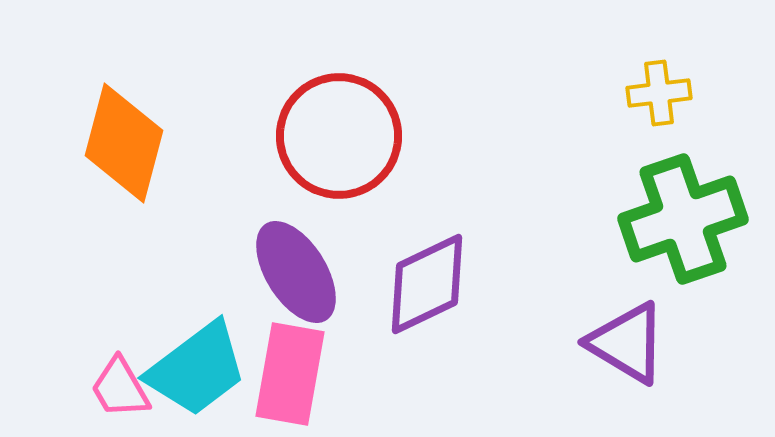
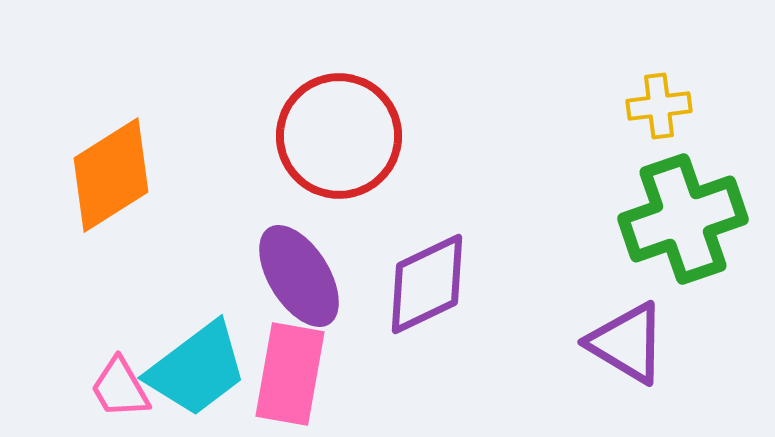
yellow cross: moved 13 px down
orange diamond: moved 13 px left, 32 px down; rotated 43 degrees clockwise
purple ellipse: moved 3 px right, 4 px down
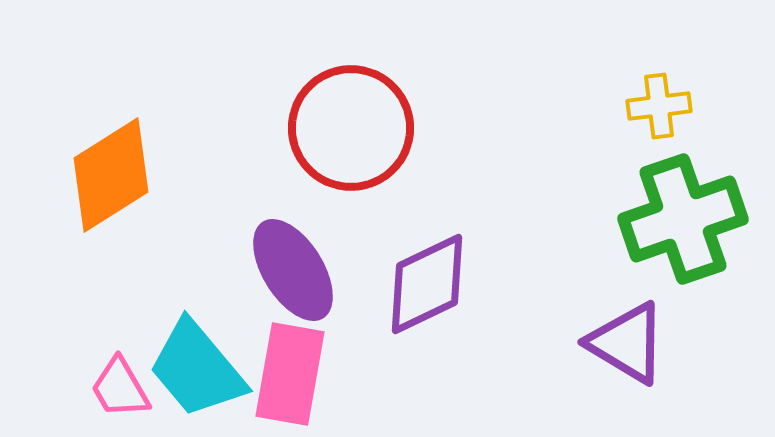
red circle: moved 12 px right, 8 px up
purple ellipse: moved 6 px left, 6 px up
cyan trapezoid: rotated 87 degrees clockwise
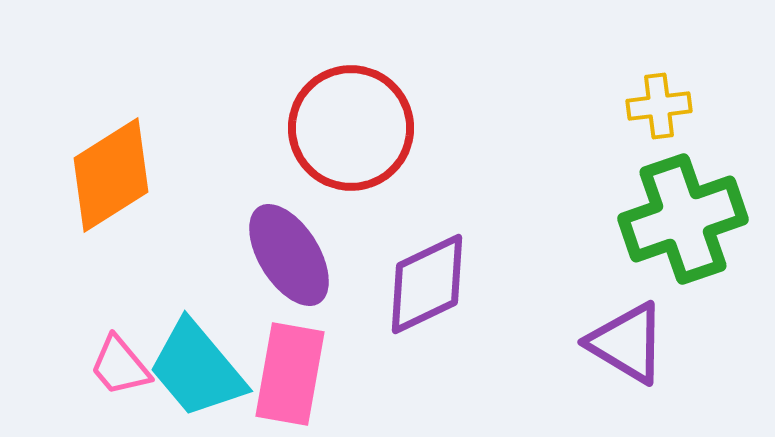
purple ellipse: moved 4 px left, 15 px up
pink trapezoid: moved 22 px up; rotated 10 degrees counterclockwise
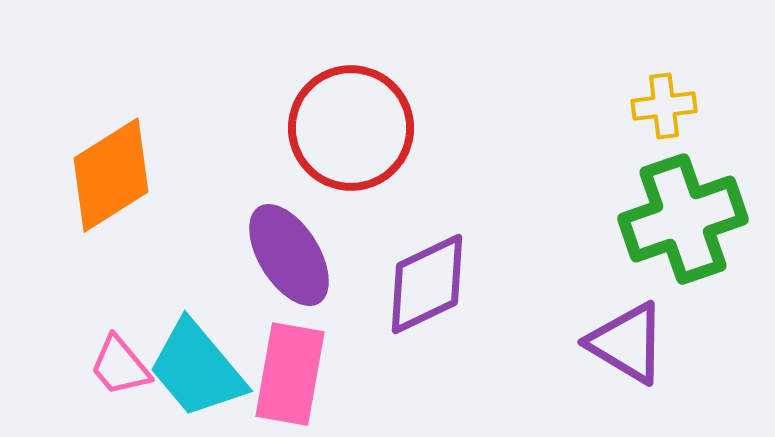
yellow cross: moved 5 px right
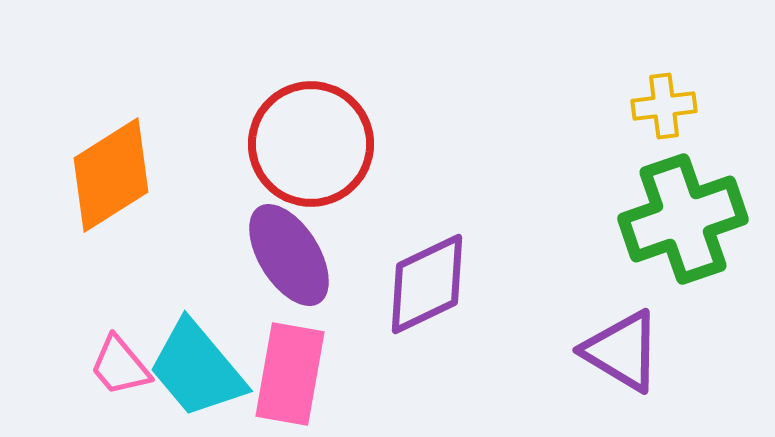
red circle: moved 40 px left, 16 px down
purple triangle: moved 5 px left, 8 px down
